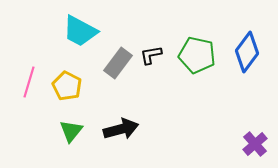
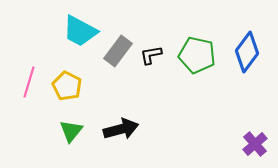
gray rectangle: moved 12 px up
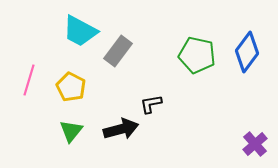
black L-shape: moved 49 px down
pink line: moved 2 px up
yellow pentagon: moved 4 px right, 1 px down
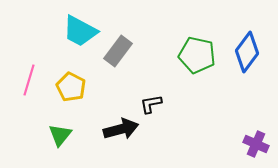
green triangle: moved 11 px left, 4 px down
purple cross: moved 1 px right; rotated 25 degrees counterclockwise
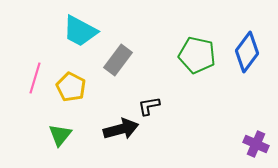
gray rectangle: moved 9 px down
pink line: moved 6 px right, 2 px up
black L-shape: moved 2 px left, 2 px down
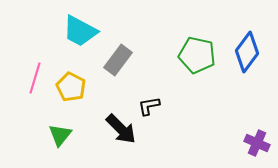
black arrow: rotated 60 degrees clockwise
purple cross: moved 1 px right, 1 px up
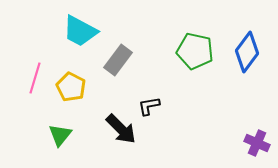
green pentagon: moved 2 px left, 4 px up
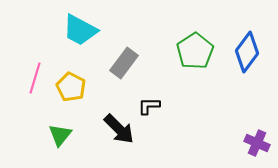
cyan trapezoid: moved 1 px up
green pentagon: rotated 27 degrees clockwise
gray rectangle: moved 6 px right, 3 px down
black L-shape: rotated 10 degrees clockwise
black arrow: moved 2 px left
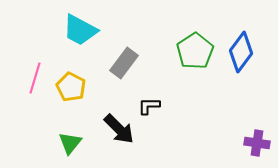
blue diamond: moved 6 px left
green triangle: moved 10 px right, 8 px down
purple cross: rotated 15 degrees counterclockwise
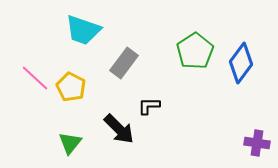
cyan trapezoid: moved 3 px right; rotated 9 degrees counterclockwise
blue diamond: moved 11 px down
pink line: rotated 64 degrees counterclockwise
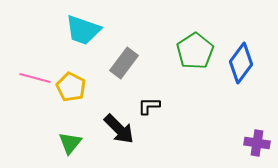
pink line: rotated 28 degrees counterclockwise
